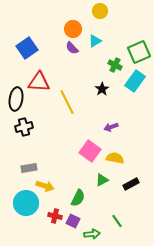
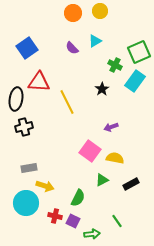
orange circle: moved 16 px up
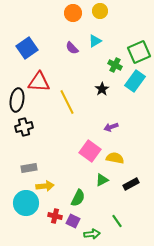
black ellipse: moved 1 px right, 1 px down
yellow arrow: rotated 24 degrees counterclockwise
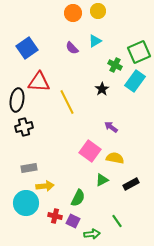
yellow circle: moved 2 px left
purple arrow: rotated 56 degrees clockwise
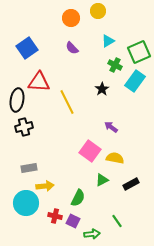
orange circle: moved 2 px left, 5 px down
cyan triangle: moved 13 px right
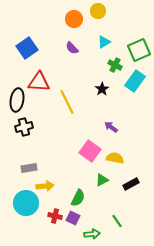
orange circle: moved 3 px right, 1 px down
cyan triangle: moved 4 px left, 1 px down
green square: moved 2 px up
purple square: moved 3 px up
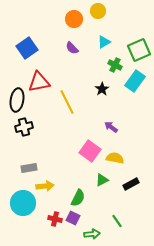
red triangle: rotated 15 degrees counterclockwise
cyan circle: moved 3 px left
red cross: moved 3 px down
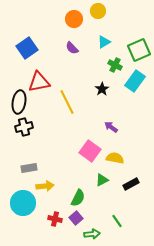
black ellipse: moved 2 px right, 2 px down
purple square: moved 3 px right; rotated 24 degrees clockwise
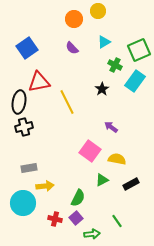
yellow semicircle: moved 2 px right, 1 px down
